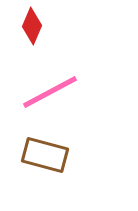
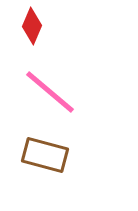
pink line: rotated 68 degrees clockwise
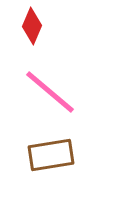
brown rectangle: moved 6 px right; rotated 24 degrees counterclockwise
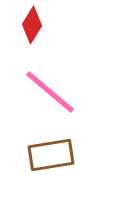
red diamond: moved 1 px up; rotated 9 degrees clockwise
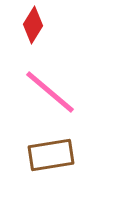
red diamond: moved 1 px right
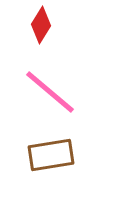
red diamond: moved 8 px right
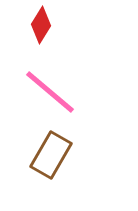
brown rectangle: rotated 51 degrees counterclockwise
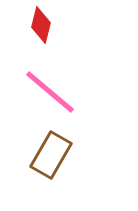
red diamond: rotated 18 degrees counterclockwise
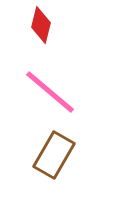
brown rectangle: moved 3 px right
